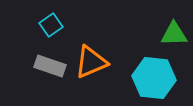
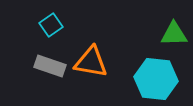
orange triangle: rotated 33 degrees clockwise
cyan hexagon: moved 2 px right, 1 px down
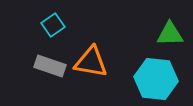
cyan square: moved 2 px right
green triangle: moved 4 px left
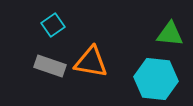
green triangle: rotated 8 degrees clockwise
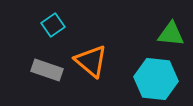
green triangle: moved 1 px right
orange triangle: moved 1 px up; rotated 30 degrees clockwise
gray rectangle: moved 3 px left, 4 px down
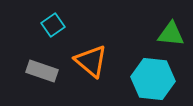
gray rectangle: moved 5 px left, 1 px down
cyan hexagon: moved 3 px left
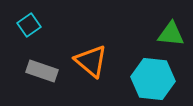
cyan square: moved 24 px left
